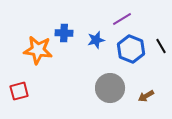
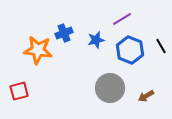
blue cross: rotated 24 degrees counterclockwise
blue hexagon: moved 1 px left, 1 px down
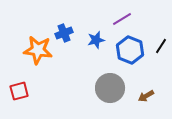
black line: rotated 63 degrees clockwise
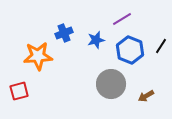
orange star: moved 6 px down; rotated 12 degrees counterclockwise
gray circle: moved 1 px right, 4 px up
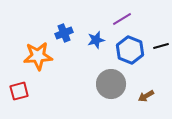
black line: rotated 42 degrees clockwise
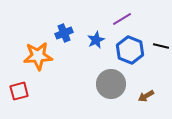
blue star: rotated 12 degrees counterclockwise
black line: rotated 28 degrees clockwise
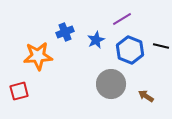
blue cross: moved 1 px right, 1 px up
brown arrow: rotated 63 degrees clockwise
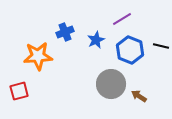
brown arrow: moved 7 px left
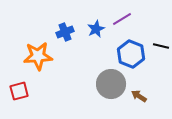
blue star: moved 11 px up
blue hexagon: moved 1 px right, 4 px down
